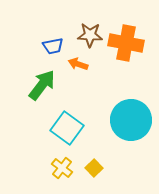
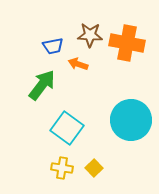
orange cross: moved 1 px right
yellow cross: rotated 30 degrees counterclockwise
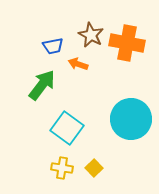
brown star: moved 1 px right; rotated 25 degrees clockwise
cyan circle: moved 1 px up
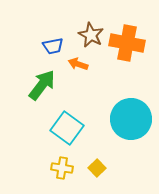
yellow square: moved 3 px right
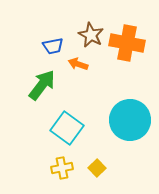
cyan circle: moved 1 px left, 1 px down
yellow cross: rotated 20 degrees counterclockwise
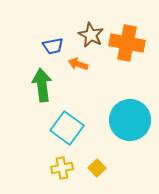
green arrow: rotated 44 degrees counterclockwise
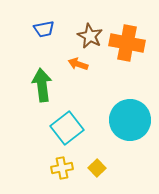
brown star: moved 1 px left, 1 px down
blue trapezoid: moved 9 px left, 17 px up
cyan square: rotated 16 degrees clockwise
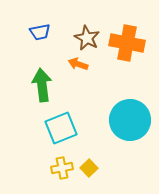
blue trapezoid: moved 4 px left, 3 px down
brown star: moved 3 px left, 2 px down
cyan square: moved 6 px left; rotated 16 degrees clockwise
yellow square: moved 8 px left
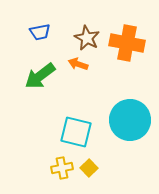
green arrow: moved 2 px left, 9 px up; rotated 120 degrees counterclockwise
cyan square: moved 15 px right, 4 px down; rotated 36 degrees clockwise
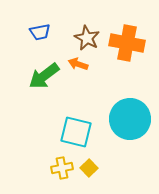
green arrow: moved 4 px right
cyan circle: moved 1 px up
